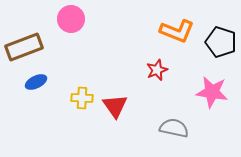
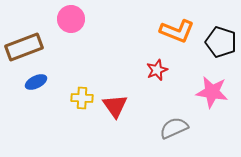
gray semicircle: rotated 36 degrees counterclockwise
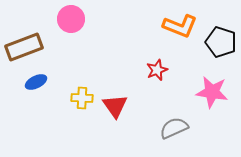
orange L-shape: moved 3 px right, 5 px up
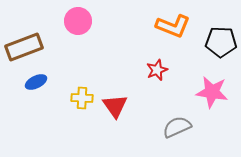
pink circle: moved 7 px right, 2 px down
orange L-shape: moved 7 px left
black pentagon: rotated 16 degrees counterclockwise
gray semicircle: moved 3 px right, 1 px up
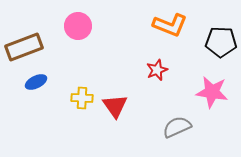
pink circle: moved 5 px down
orange L-shape: moved 3 px left, 1 px up
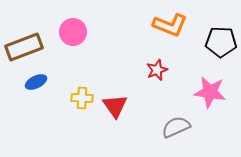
pink circle: moved 5 px left, 6 px down
pink star: moved 2 px left
gray semicircle: moved 1 px left
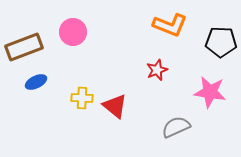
red triangle: rotated 16 degrees counterclockwise
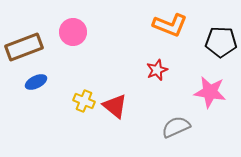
yellow cross: moved 2 px right, 3 px down; rotated 20 degrees clockwise
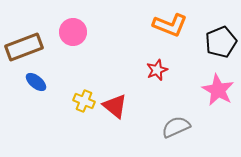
black pentagon: rotated 24 degrees counterclockwise
blue ellipse: rotated 65 degrees clockwise
pink star: moved 8 px right, 2 px up; rotated 20 degrees clockwise
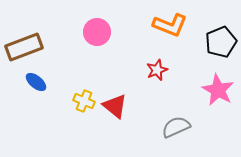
pink circle: moved 24 px right
